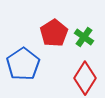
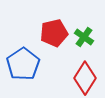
red pentagon: rotated 20 degrees clockwise
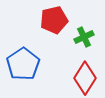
red pentagon: moved 13 px up
green cross: rotated 30 degrees clockwise
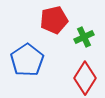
blue pentagon: moved 4 px right, 4 px up
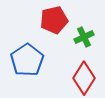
red diamond: moved 1 px left
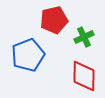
blue pentagon: moved 1 px right, 5 px up; rotated 12 degrees clockwise
red diamond: moved 2 px up; rotated 32 degrees counterclockwise
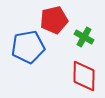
green cross: rotated 36 degrees counterclockwise
blue pentagon: moved 8 px up; rotated 12 degrees clockwise
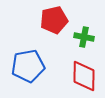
green cross: rotated 18 degrees counterclockwise
blue pentagon: moved 19 px down
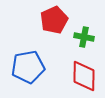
red pentagon: rotated 12 degrees counterclockwise
blue pentagon: moved 1 px down
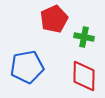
red pentagon: moved 1 px up
blue pentagon: moved 1 px left
